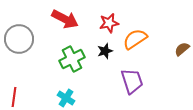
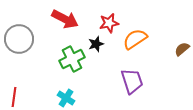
black star: moved 9 px left, 7 px up
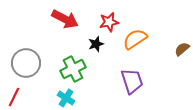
red star: moved 1 px up
gray circle: moved 7 px right, 24 px down
green cross: moved 1 px right, 10 px down
red line: rotated 18 degrees clockwise
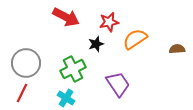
red arrow: moved 1 px right, 2 px up
brown semicircle: moved 5 px left; rotated 35 degrees clockwise
purple trapezoid: moved 14 px left, 3 px down; rotated 16 degrees counterclockwise
red line: moved 8 px right, 4 px up
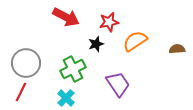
orange semicircle: moved 2 px down
red line: moved 1 px left, 1 px up
cyan cross: rotated 12 degrees clockwise
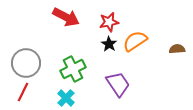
black star: moved 13 px right; rotated 21 degrees counterclockwise
red line: moved 2 px right
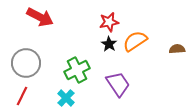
red arrow: moved 26 px left
green cross: moved 4 px right, 1 px down
red line: moved 1 px left, 4 px down
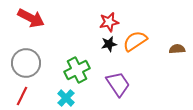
red arrow: moved 9 px left, 1 px down
black star: rotated 28 degrees clockwise
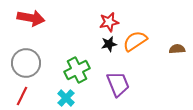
red arrow: rotated 16 degrees counterclockwise
purple trapezoid: rotated 12 degrees clockwise
